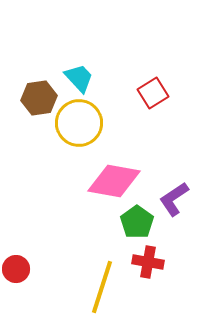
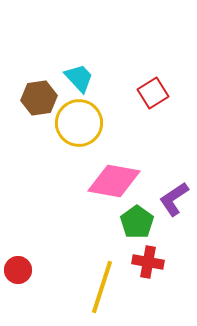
red circle: moved 2 px right, 1 px down
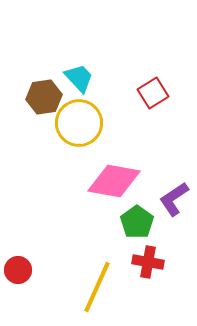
brown hexagon: moved 5 px right, 1 px up
yellow line: moved 5 px left; rotated 6 degrees clockwise
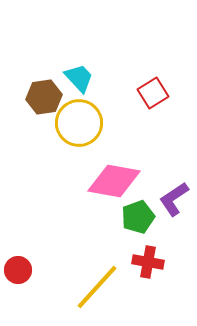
green pentagon: moved 1 px right, 5 px up; rotated 16 degrees clockwise
yellow line: rotated 18 degrees clockwise
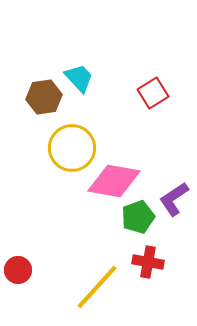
yellow circle: moved 7 px left, 25 px down
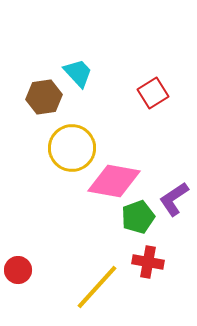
cyan trapezoid: moved 1 px left, 5 px up
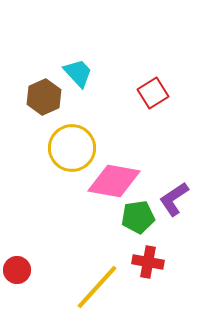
brown hexagon: rotated 16 degrees counterclockwise
green pentagon: rotated 12 degrees clockwise
red circle: moved 1 px left
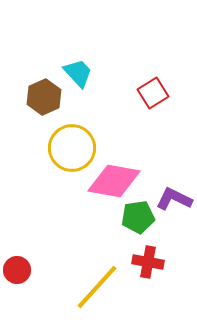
purple L-shape: rotated 60 degrees clockwise
